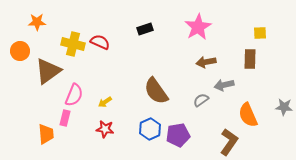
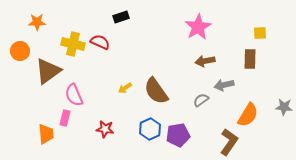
black rectangle: moved 24 px left, 12 px up
brown arrow: moved 1 px left, 1 px up
pink semicircle: rotated 135 degrees clockwise
yellow arrow: moved 20 px right, 14 px up
orange semicircle: rotated 125 degrees counterclockwise
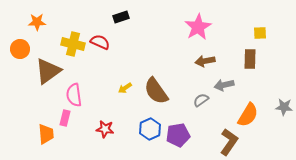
orange circle: moved 2 px up
pink semicircle: rotated 15 degrees clockwise
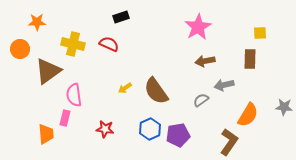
red semicircle: moved 9 px right, 2 px down
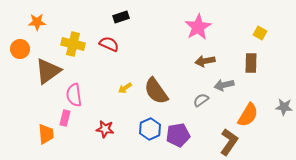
yellow square: rotated 32 degrees clockwise
brown rectangle: moved 1 px right, 4 px down
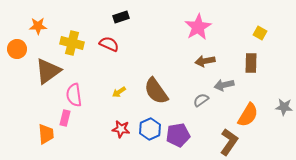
orange star: moved 1 px right, 4 px down
yellow cross: moved 1 px left, 1 px up
orange circle: moved 3 px left
yellow arrow: moved 6 px left, 4 px down
red star: moved 16 px right
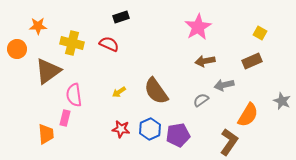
brown rectangle: moved 1 px right, 2 px up; rotated 66 degrees clockwise
gray star: moved 2 px left, 6 px up; rotated 18 degrees clockwise
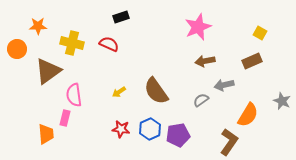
pink star: rotated 8 degrees clockwise
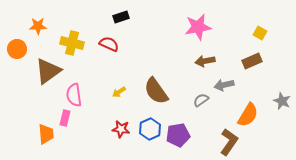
pink star: rotated 12 degrees clockwise
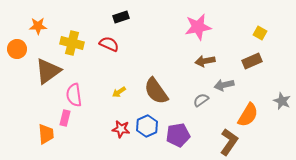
blue hexagon: moved 3 px left, 3 px up
